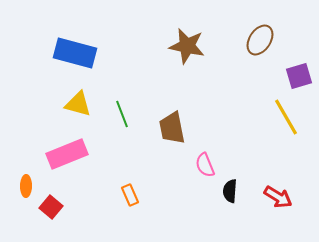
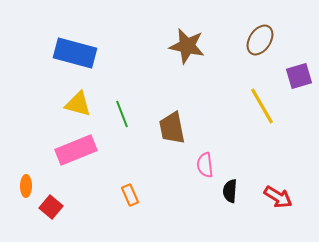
yellow line: moved 24 px left, 11 px up
pink rectangle: moved 9 px right, 4 px up
pink semicircle: rotated 15 degrees clockwise
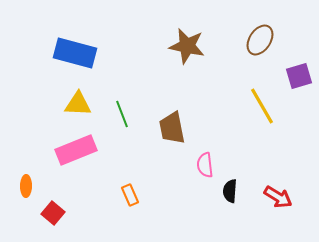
yellow triangle: rotated 12 degrees counterclockwise
red square: moved 2 px right, 6 px down
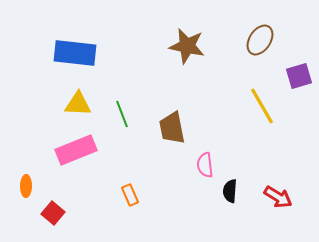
blue rectangle: rotated 9 degrees counterclockwise
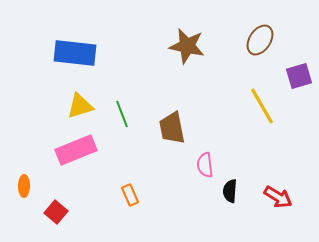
yellow triangle: moved 2 px right, 2 px down; rotated 20 degrees counterclockwise
orange ellipse: moved 2 px left
red square: moved 3 px right, 1 px up
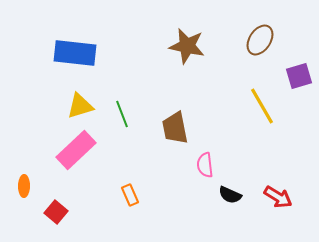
brown trapezoid: moved 3 px right
pink rectangle: rotated 21 degrees counterclockwise
black semicircle: moved 4 px down; rotated 70 degrees counterclockwise
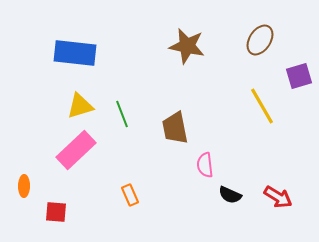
red square: rotated 35 degrees counterclockwise
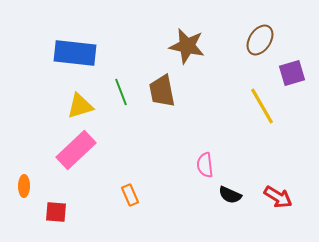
purple square: moved 7 px left, 3 px up
green line: moved 1 px left, 22 px up
brown trapezoid: moved 13 px left, 37 px up
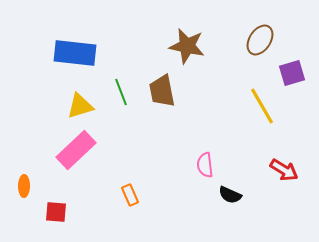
red arrow: moved 6 px right, 27 px up
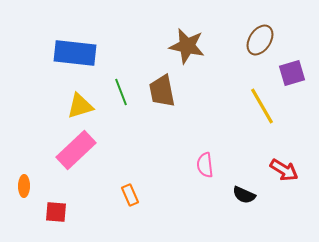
black semicircle: moved 14 px right
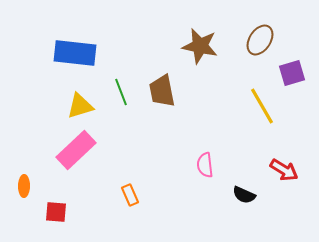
brown star: moved 13 px right
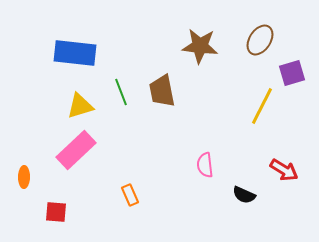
brown star: rotated 6 degrees counterclockwise
yellow line: rotated 57 degrees clockwise
orange ellipse: moved 9 px up
